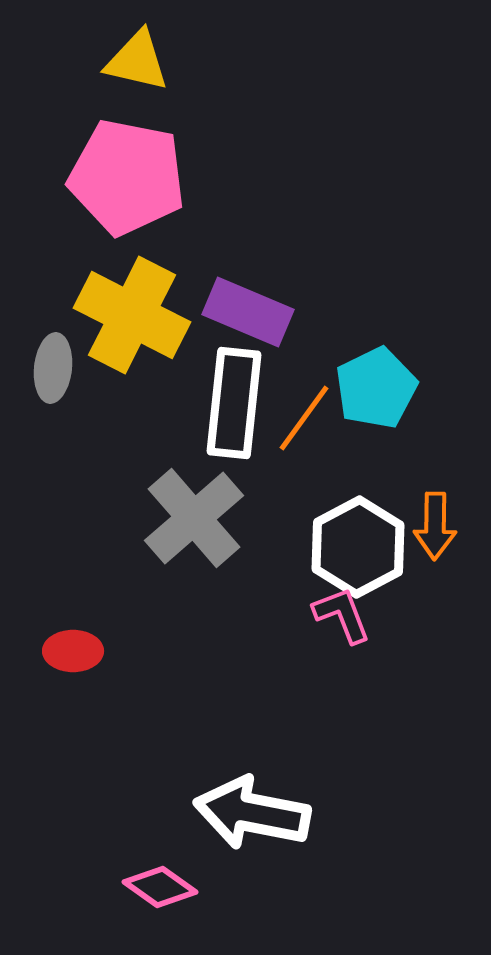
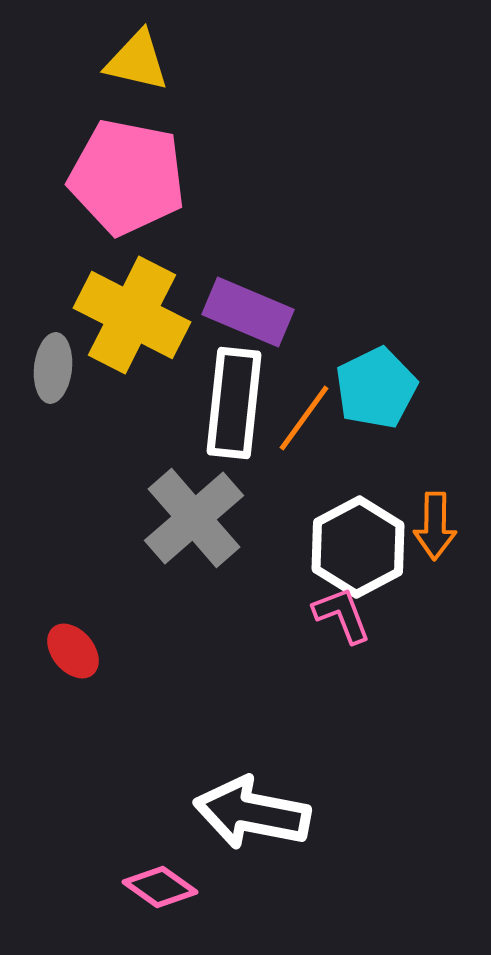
red ellipse: rotated 50 degrees clockwise
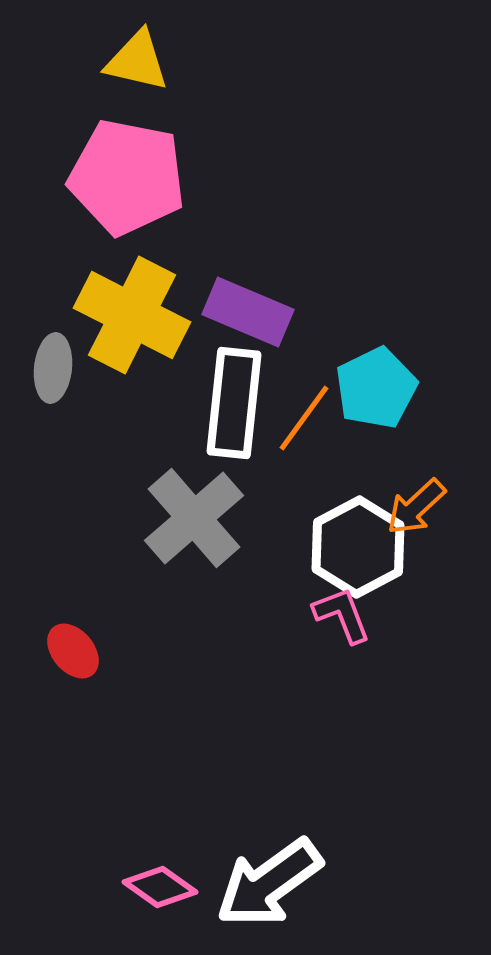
orange arrow: moved 19 px left, 19 px up; rotated 46 degrees clockwise
white arrow: moved 17 px right, 70 px down; rotated 47 degrees counterclockwise
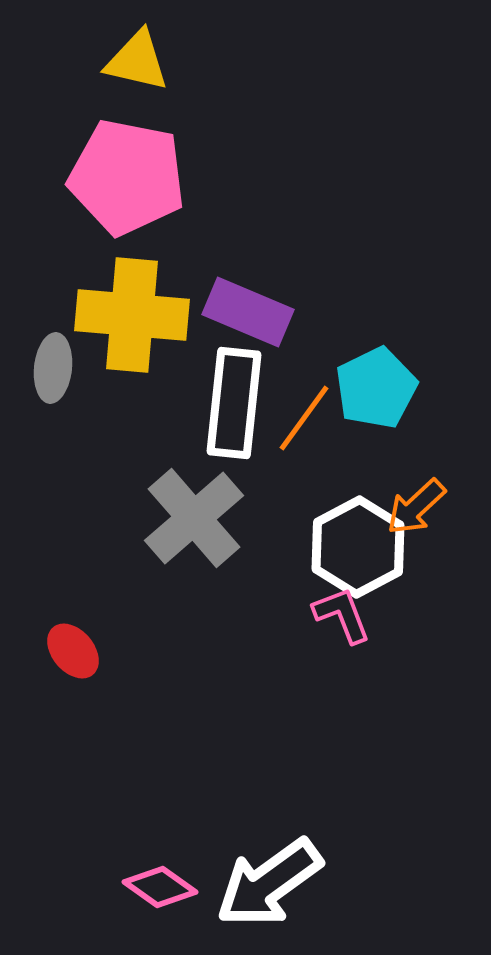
yellow cross: rotated 22 degrees counterclockwise
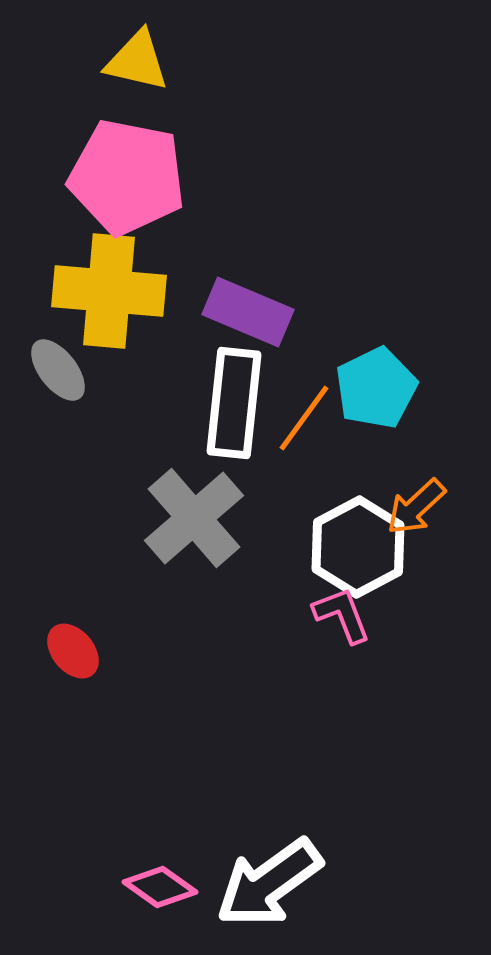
yellow cross: moved 23 px left, 24 px up
gray ellipse: moved 5 px right, 2 px down; rotated 44 degrees counterclockwise
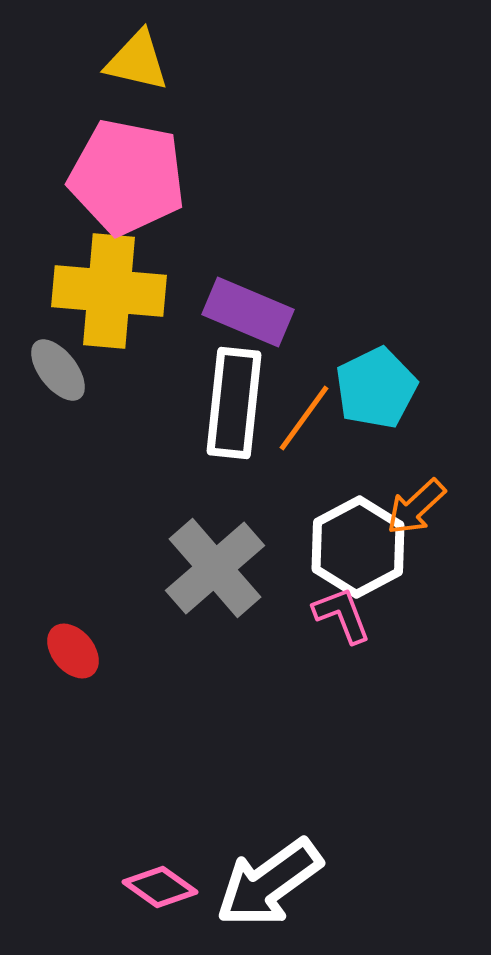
gray cross: moved 21 px right, 50 px down
